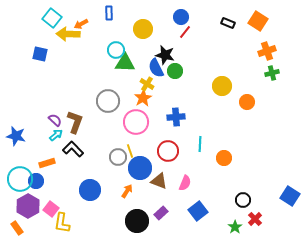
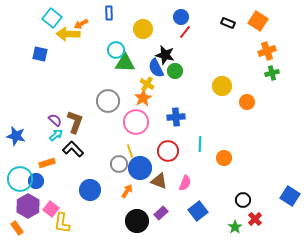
gray circle at (118, 157): moved 1 px right, 7 px down
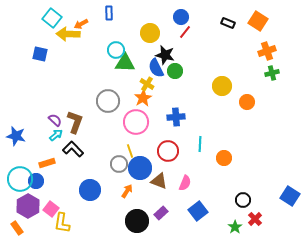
yellow circle at (143, 29): moved 7 px right, 4 px down
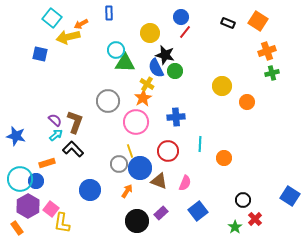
yellow arrow at (68, 34): moved 3 px down; rotated 15 degrees counterclockwise
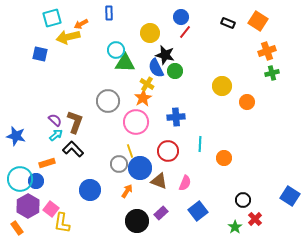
cyan square at (52, 18): rotated 36 degrees clockwise
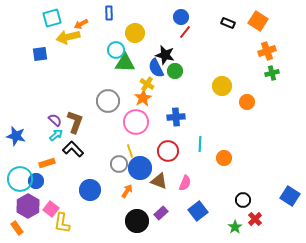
yellow circle at (150, 33): moved 15 px left
blue square at (40, 54): rotated 21 degrees counterclockwise
